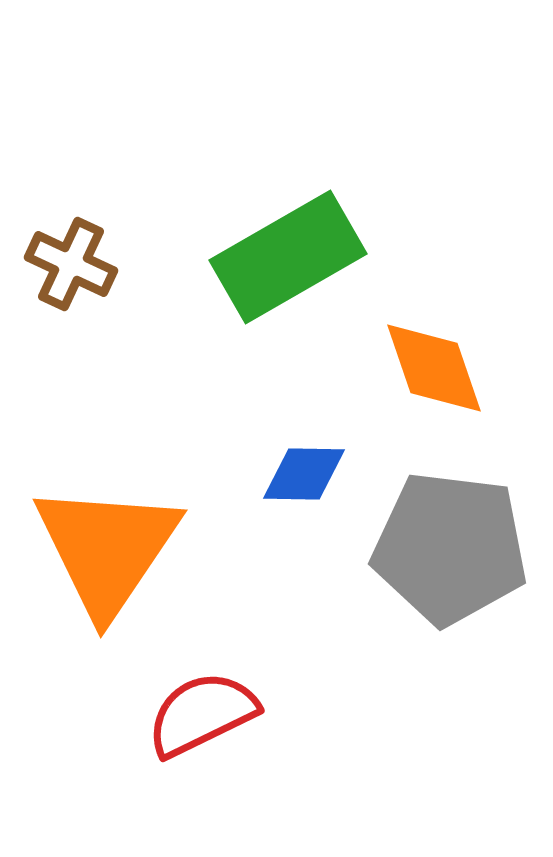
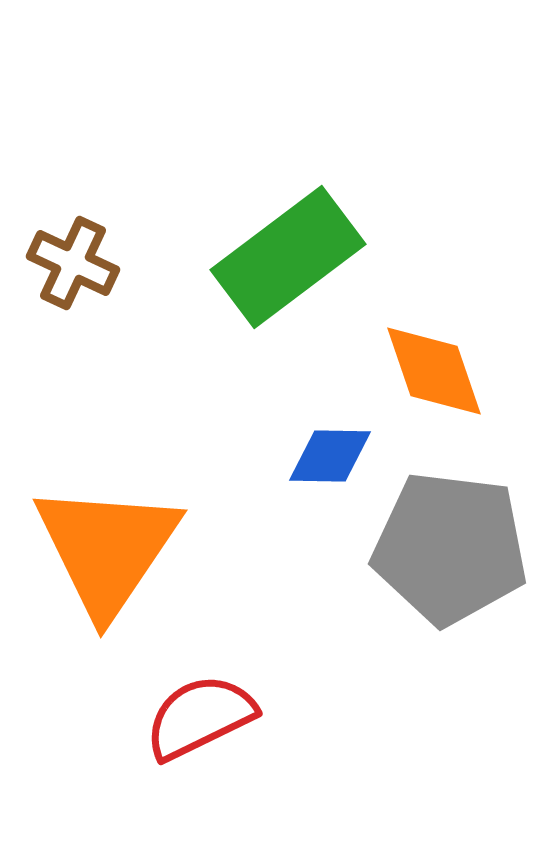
green rectangle: rotated 7 degrees counterclockwise
brown cross: moved 2 px right, 1 px up
orange diamond: moved 3 px down
blue diamond: moved 26 px right, 18 px up
red semicircle: moved 2 px left, 3 px down
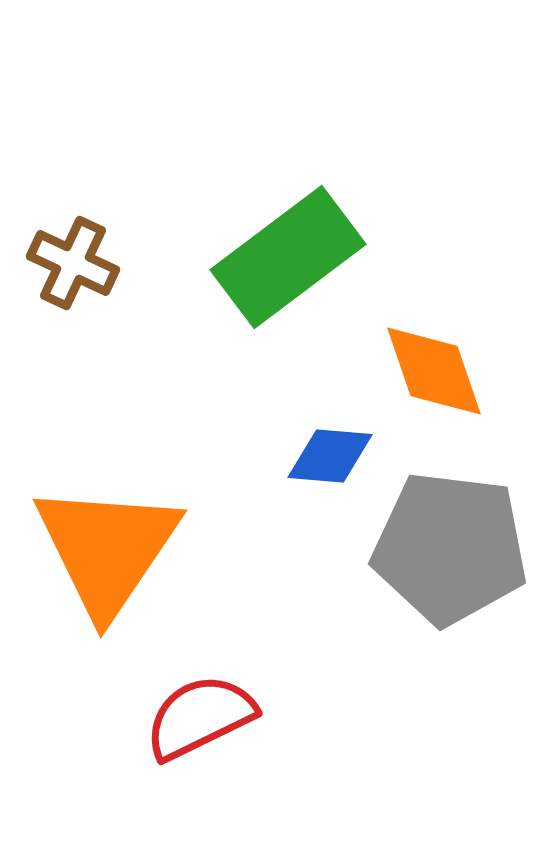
blue diamond: rotated 4 degrees clockwise
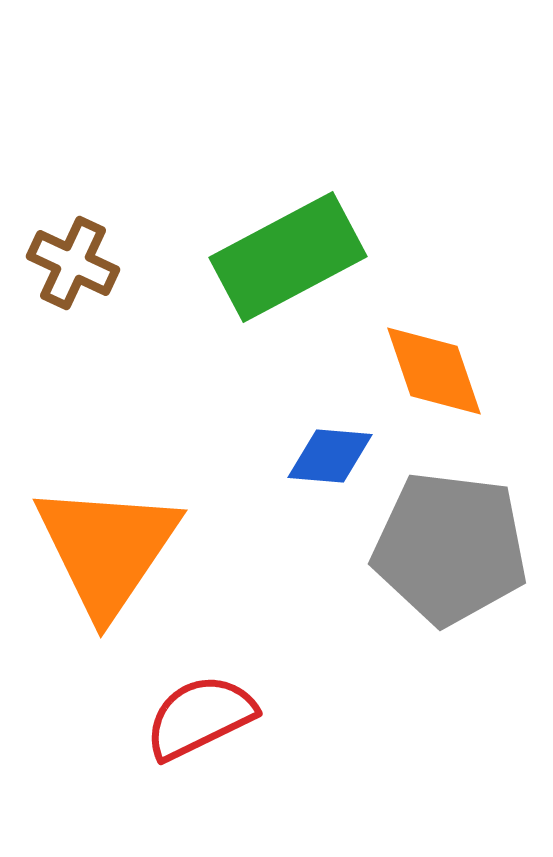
green rectangle: rotated 9 degrees clockwise
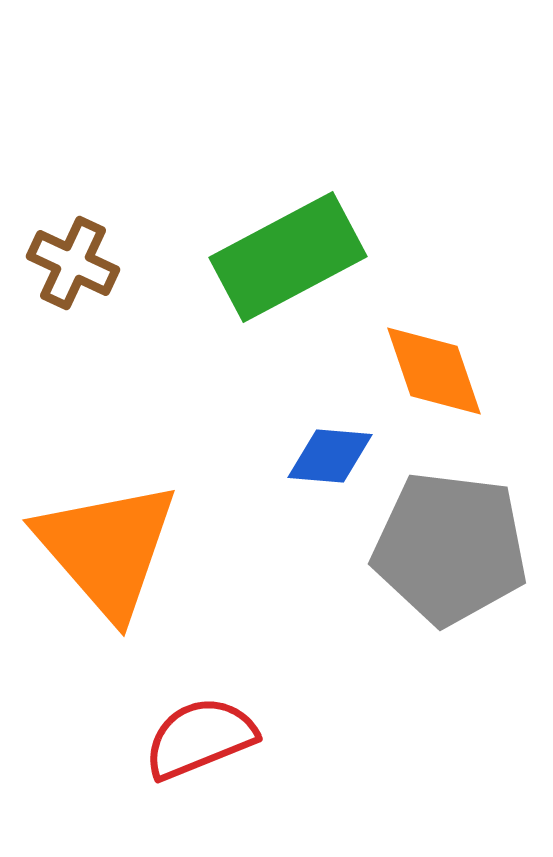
orange triangle: rotated 15 degrees counterclockwise
red semicircle: moved 21 px down; rotated 4 degrees clockwise
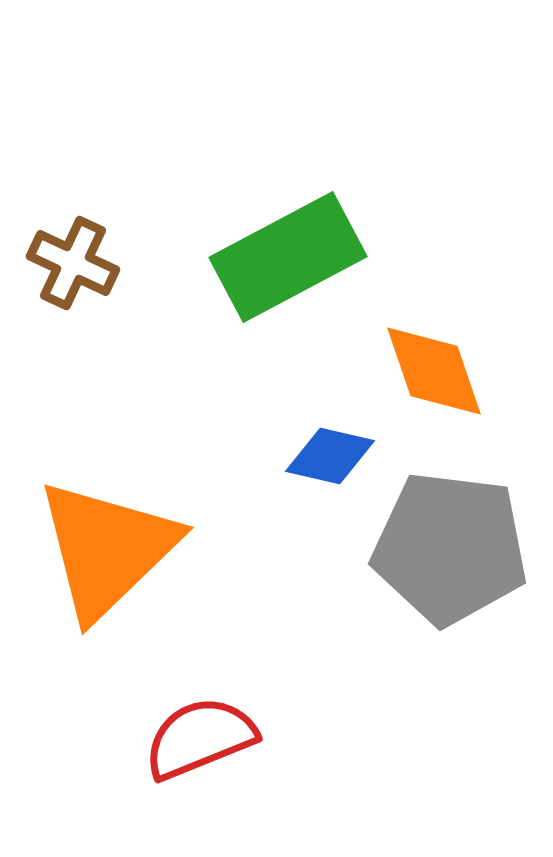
blue diamond: rotated 8 degrees clockwise
orange triangle: rotated 27 degrees clockwise
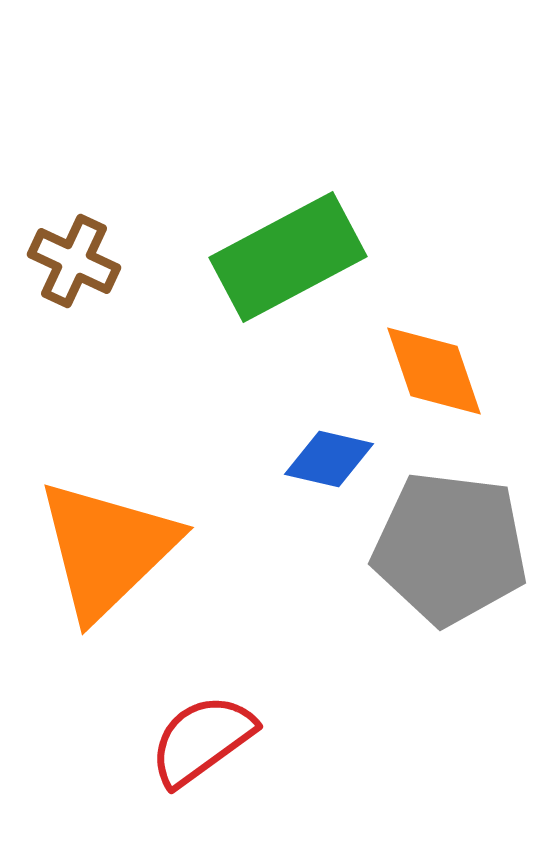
brown cross: moved 1 px right, 2 px up
blue diamond: moved 1 px left, 3 px down
red semicircle: moved 2 px right, 2 px down; rotated 14 degrees counterclockwise
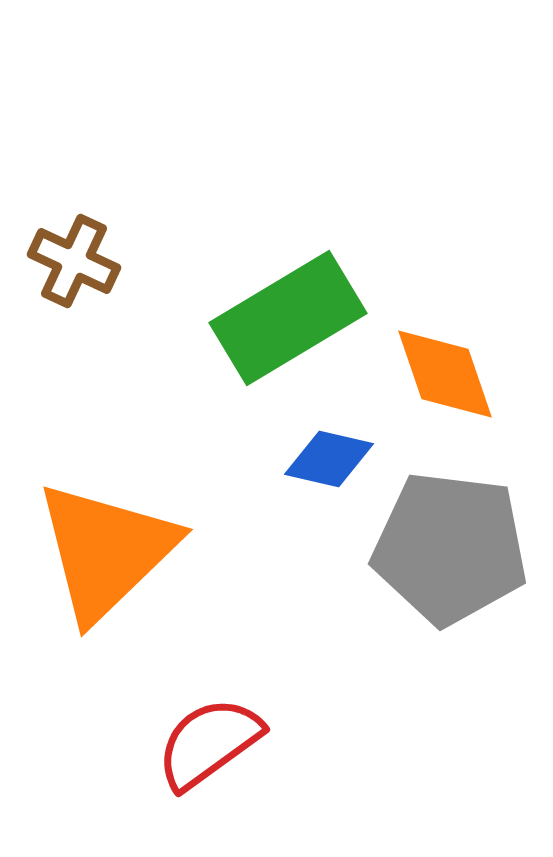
green rectangle: moved 61 px down; rotated 3 degrees counterclockwise
orange diamond: moved 11 px right, 3 px down
orange triangle: moved 1 px left, 2 px down
red semicircle: moved 7 px right, 3 px down
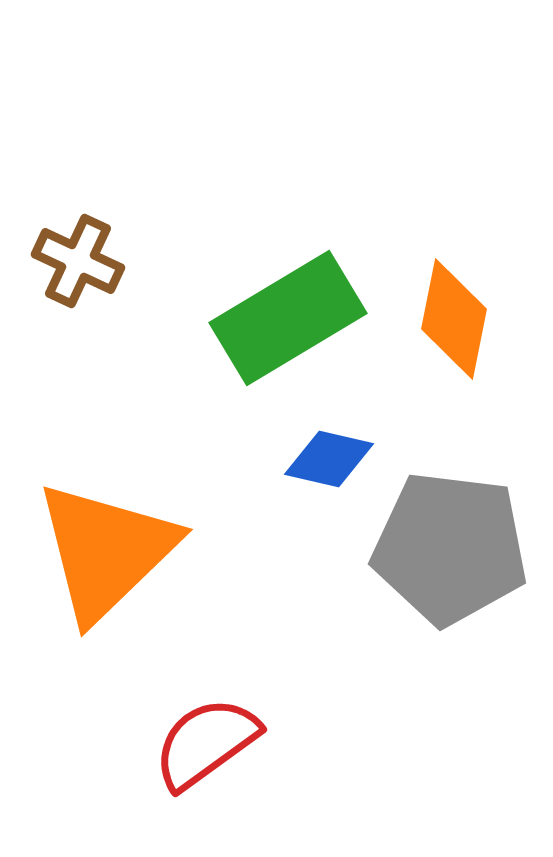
brown cross: moved 4 px right
orange diamond: moved 9 px right, 55 px up; rotated 30 degrees clockwise
red semicircle: moved 3 px left
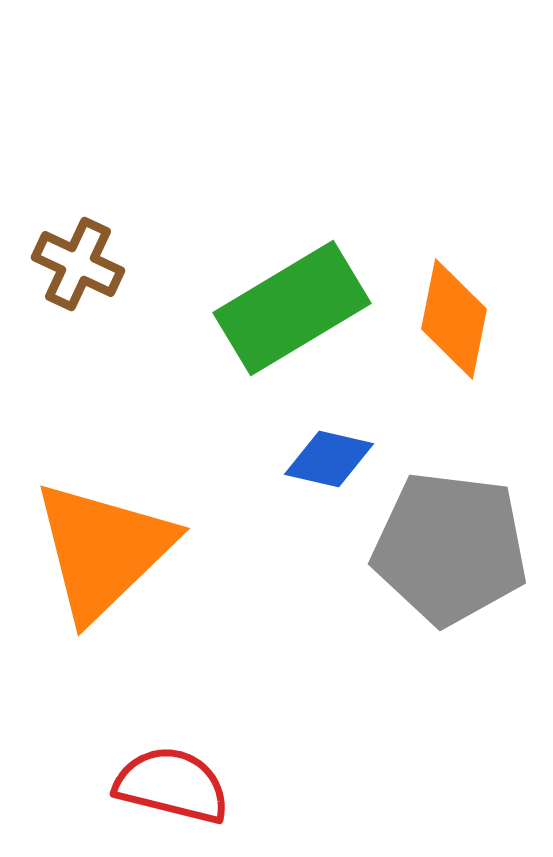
brown cross: moved 3 px down
green rectangle: moved 4 px right, 10 px up
orange triangle: moved 3 px left, 1 px up
red semicircle: moved 34 px left, 42 px down; rotated 50 degrees clockwise
